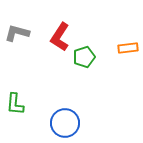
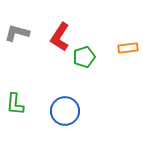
blue circle: moved 12 px up
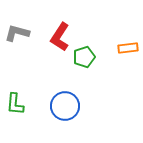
blue circle: moved 5 px up
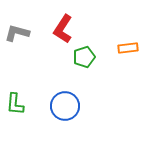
red L-shape: moved 3 px right, 8 px up
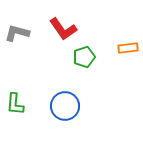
red L-shape: rotated 68 degrees counterclockwise
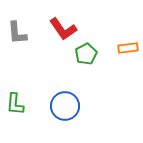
gray L-shape: rotated 110 degrees counterclockwise
green pentagon: moved 2 px right, 3 px up; rotated 10 degrees counterclockwise
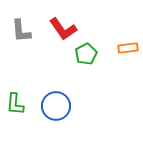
gray L-shape: moved 4 px right, 2 px up
blue circle: moved 9 px left
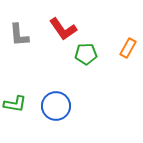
gray L-shape: moved 2 px left, 4 px down
orange rectangle: rotated 54 degrees counterclockwise
green pentagon: rotated 25 degrees clockwise
green L-shape: rotated 85 degrees counterclockwise
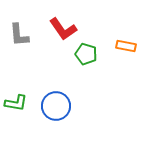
orange rectangle: moved 2 px left, 2 px up; rotated 72 degrees clockwise
green pentagon: rotated 20 degrees clockwise
green L-shape: moved 1 px right, 1 px up
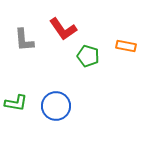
gray L-shape: moved 5 px right, 5 px down
green pentagon: moved 2 px right, 2 px down
